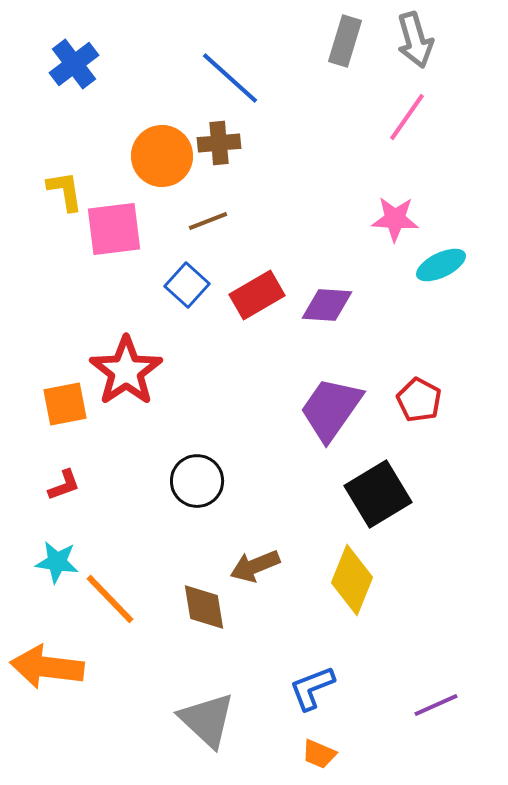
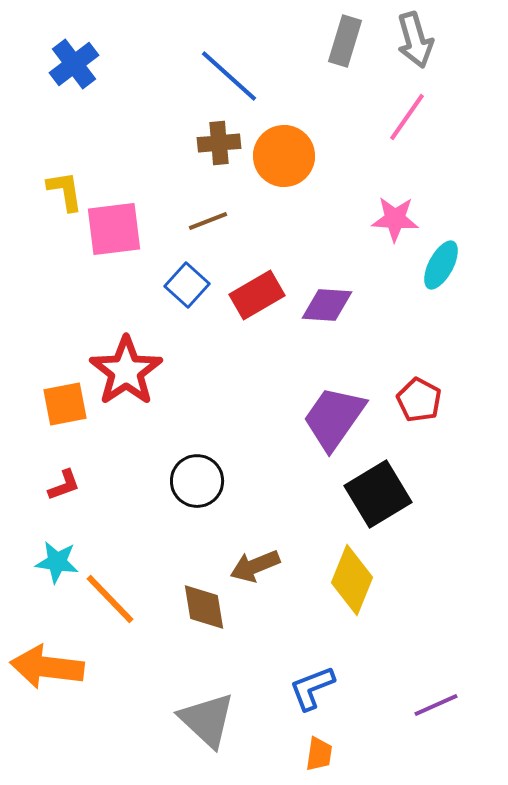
blue line: moved 1 px left, 2 px up
orange circle: moved 122 px right
cyan ellipse: rotated 36 degrees counterclockwise
purple trapezoid: moved 3 px right, 9 px down
orange trapezoid: rotated 105 degrees counterclockwise
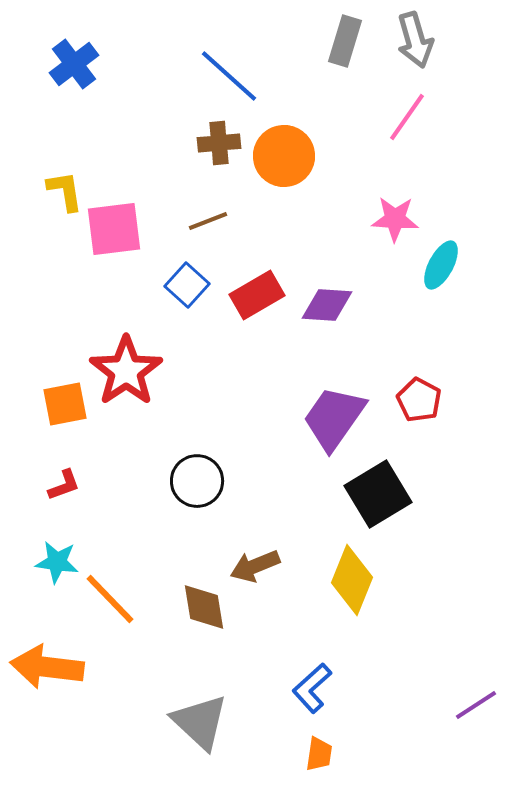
blue L-shape: rotated 21 degrees counterclockwise
purple line: moved 40 px right; rotated 9 degrees counterclockwise
gray triangle: moved 7 px left, 2 px down
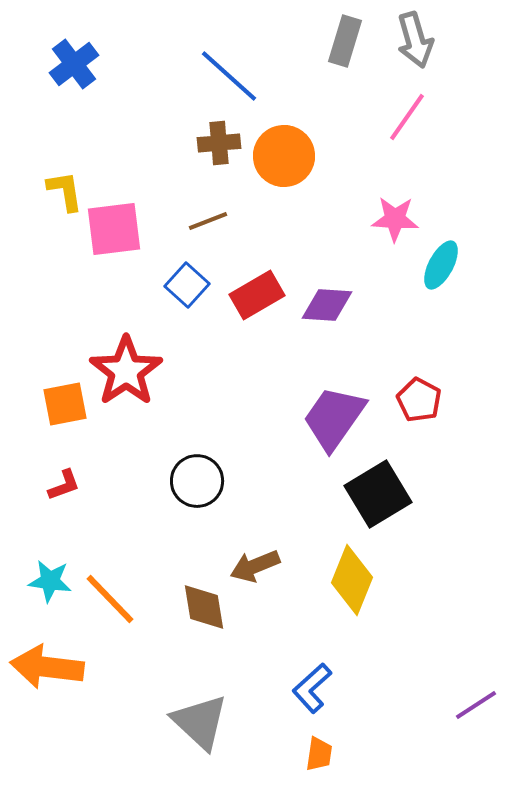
cyan star: moved 7 px left, 19 px down
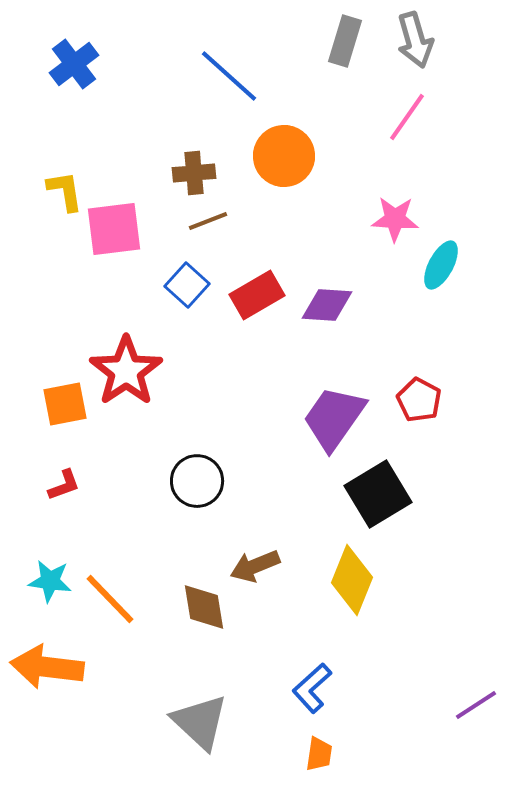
brown cross: moved 25 px left, 30 px down
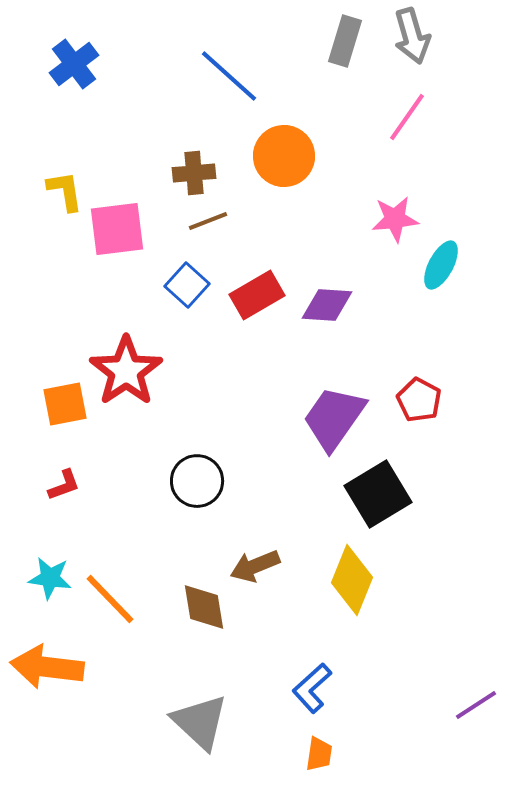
gray arrow: moved 3 px left, 4 px up
pink star: rotated 9 degrees counterclockwise
pink square: moved 3 px right
cyan star: moved 3 px up
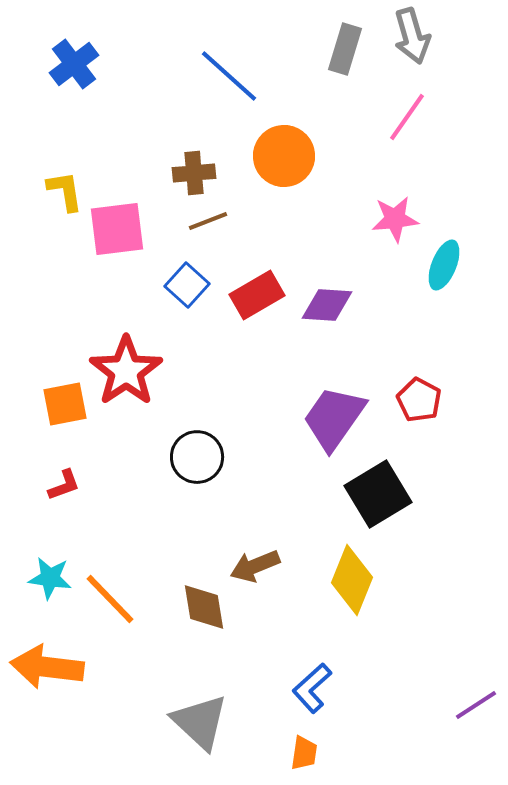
gray rectangle: moved 8 px down
cyan ellipse: moved 3 px right; rotated 6 degrees counterclockwise
black circle: moved 24 px up
orange trapezoid: moved 15 px left, 1 px up
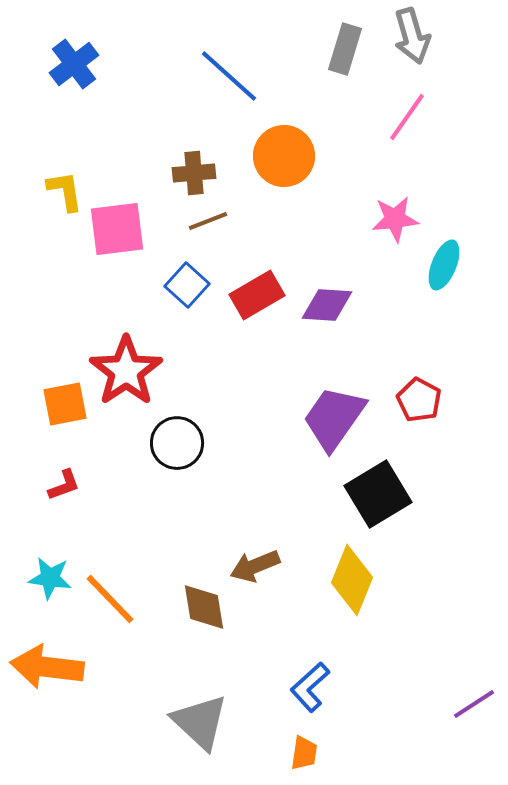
black circle: moved 20 px left, 14 px up
blue L-shape: moved 2 px left, 1 px up
purple line: moved 2 px left, 1 px up
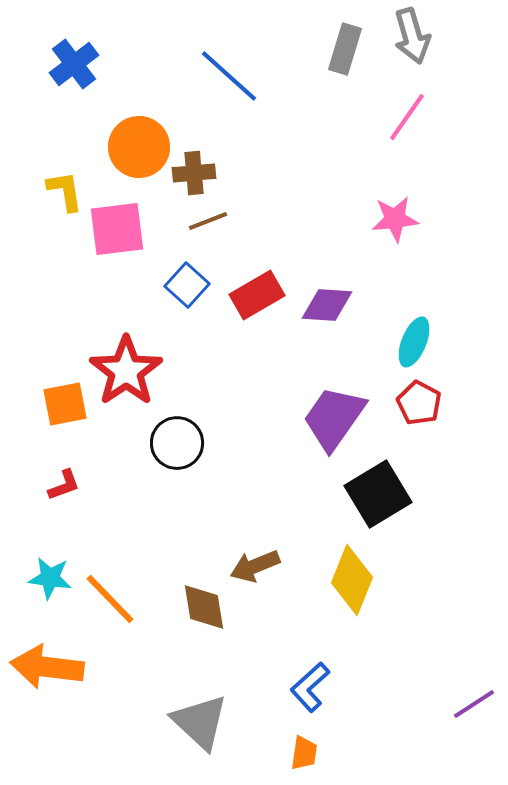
orange circle: moved 145 px left, 9 px up
cyan ellipse: moved 30 px left, 77 px down
red pentagon: moved 3 px down
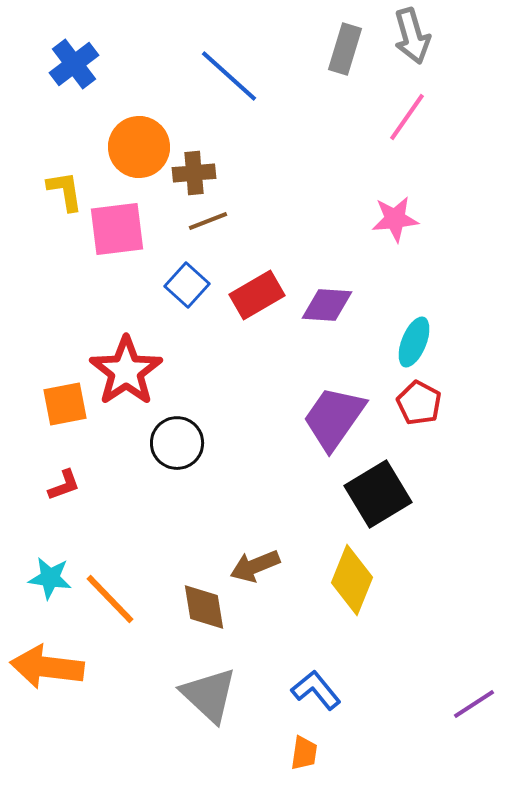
blue L-shape: moved 6 px right, 3 px down; rotated 93 degrees clockwise
gray triangle: moved 9 px right, 27 px up
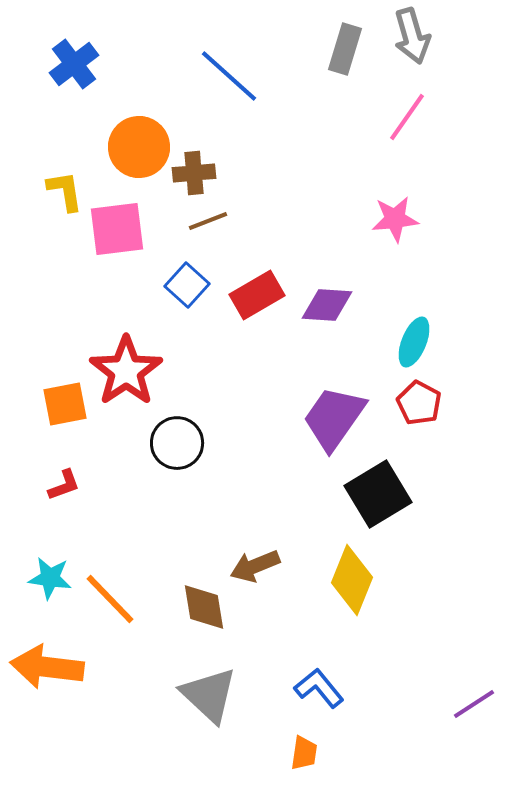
blue L-shape: moved 3 px right, 2 px up
